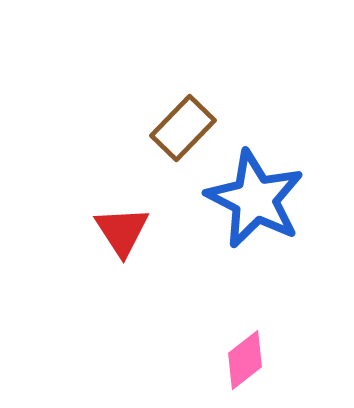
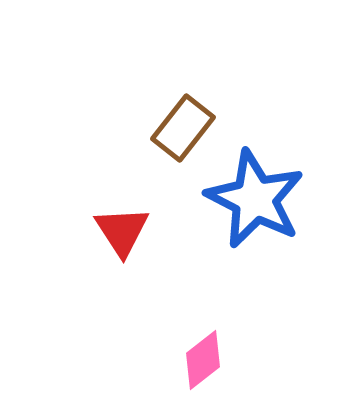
brown rectangle: rotated 6 degrees counterclockwise
pink diamond: moved 42 px left
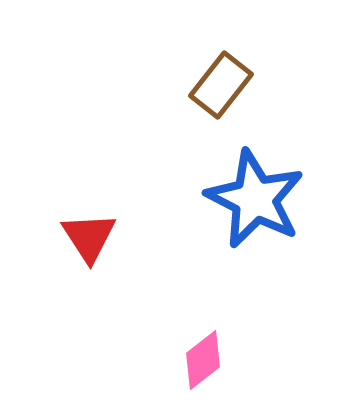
brown rectangle: moved 38 px right, 43 px up
red triangle: moved 33 px left, 6 px down
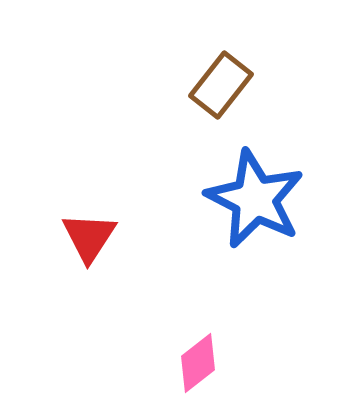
red triangle: rotated 6 degrees clockwise
pink diamond: moved 5 px left, 3 px down
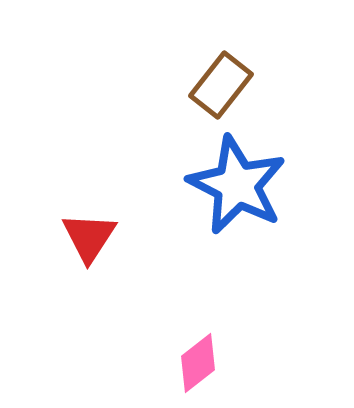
blue star: moved 18 px left, 14 px up
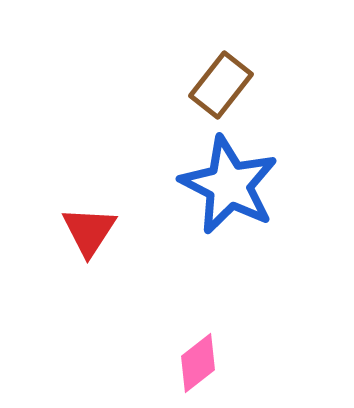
blue star: moved 8 px left
red triangle: moved 6 px up
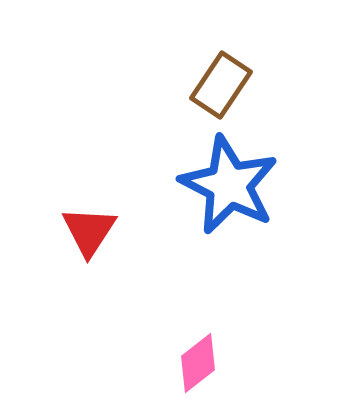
brown rectangle: rotated 4 degrees counterclockwise
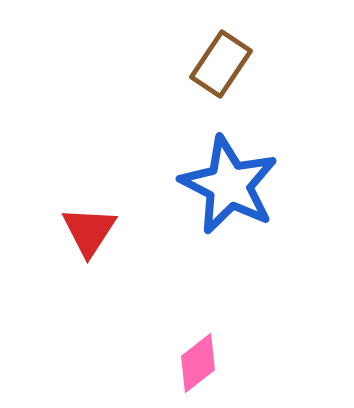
brown rectangle: moved 21 px up
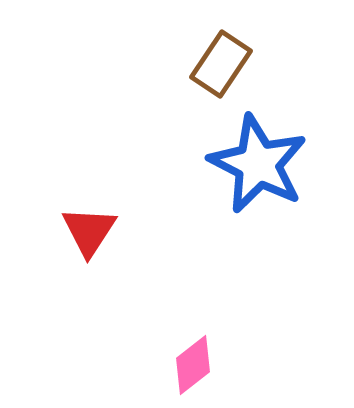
blue star: moved 29 px right, 21 px up
pink diamond: moved 5 px left, 2 px down
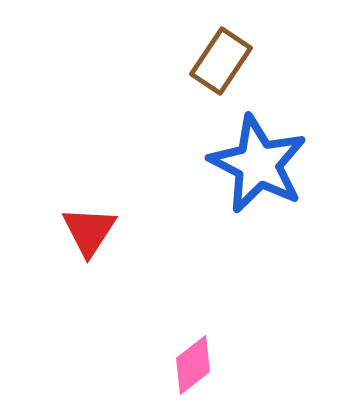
brown rectangle: moved 3 px up
